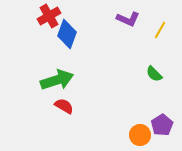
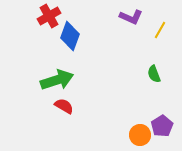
purple L-shape: moved 3 px right, 2 px up
blue diamond: moved 3 px right, 2 px down
green semicircle: rotated 24 degrees clockwise
purple pentagon: moved 1 px down
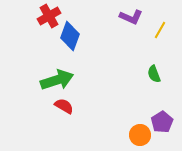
purple pentagon: moved 4 px up
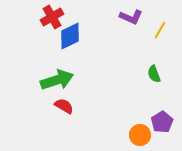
red cross: moved 3 px right, 1 px down
blue diamond: rotated 44 degrees clockwise
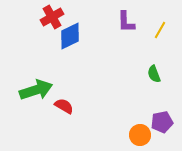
purple L-shape: moved 5 px left, 5 px down; rotated 65 degrees clockwise
green arrow: moved 21 px left, 10 px down
purple pentagon: rotated 20 degrees clockwise
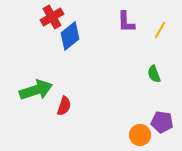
blue diamond: rotated 12 degrees counterclockwise
red semicircle: rotated 78 degrees clockwise
purple pentagon: rotated 20 degrees clockwise
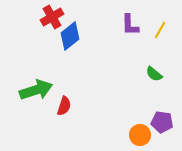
purple L-shape: moved 4 px right, 3 px down
green semicircle: rotated 30 degrees counterclockwise
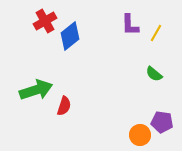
red cross: moved 7 px left, 4 px down
yellow line: moved 4 px left, 3 px down
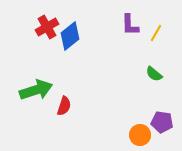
red cross: moved 2 px right, 6 px down
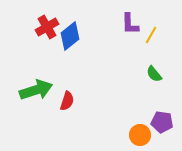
purple L-shape: moved 1 px up
yellow line: moved 5 px left, 2 px down
green semicircle: rotated 12 degrees clockwise
red semicircle: moved 3 px right, 5 px up
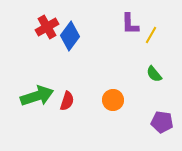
blue diamond: rotated 16 degrees counterclockwise
green arrow: moved 1 px right, 6 px down
orange circle: moved 27 px left, 35 px up
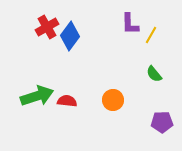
red semicircle: rotated 102 degrees counterclockwise
purple pentagon: rotated 10 degrees counterclockwise
